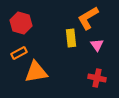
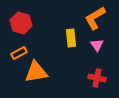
orange L-shape: moved 7 px right
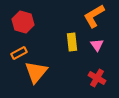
orange L-shape: moved 1 px left, 2 px up
red hexagon: moved 2 px right, 1 px up
yellow rectangle: moved 1 px right, 4 px down
orange triangle: rotated 40 degrees counterclockwise
red cross: rotated 18 degrees clockwise
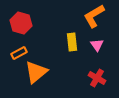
red hexagon: moved 2 px left, 1 px down
orange triangle: rotated 10 degrees clockwise
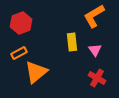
red hexagon: rotated 25 degrees clockwise
pink triangle: moved 2 px left, 5 px down
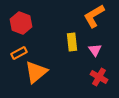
red hexagon: rotated 20 degrees counterclockwise
red cross: moved 2 px right, 1 px up
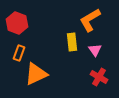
orange L-shape: moved 4 px left, 4 px down
red hexagon: moved 4 px left
orange rectangle: rotated 42 degrees counterclockwise
orange triangle: moved 2 px down; rotated 15 degrees clockwise
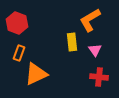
red cross: rotated 24 degrees counterclockwise
